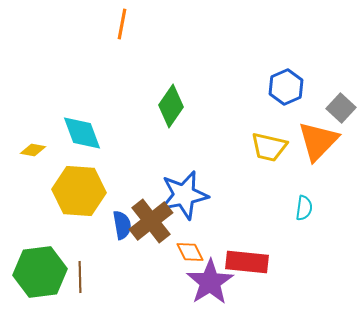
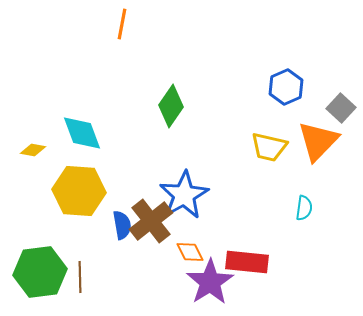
blue star: rotated 18 degrees counterclockwise
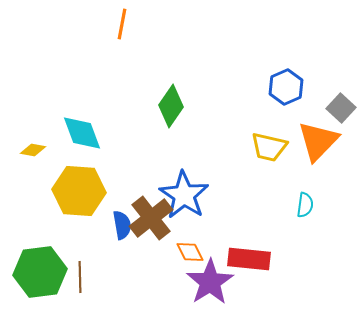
blue star: rotated 9 degrees counterclockwise
cyan semicircle: moved 1 px right, 3 px up
brown cross: moved 3 px up
red rectangle: moved 2 px right, 3 px up
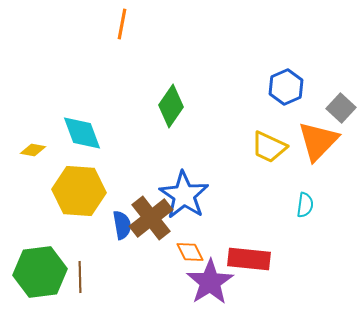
yellow trapezoid: rotated 12 degrees clockwise
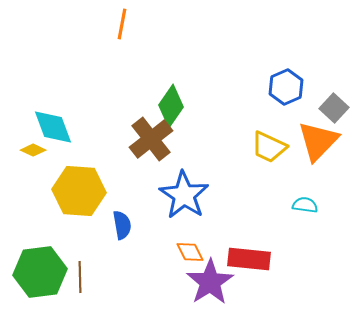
gray square: moved 7 px left
cyan diamond: moved 29 px left, 6 px up
yellow diamond: rotated 15 degrees clockwise
cyan semicircle: rotated 90 degrees counterclockwise
brown cross: moved 79 px up
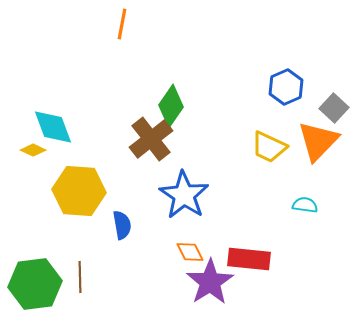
green hexagon: moved 5 px left, 12 px down
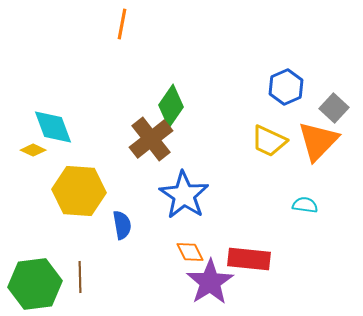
yellow trapezoid: moved 6 px up
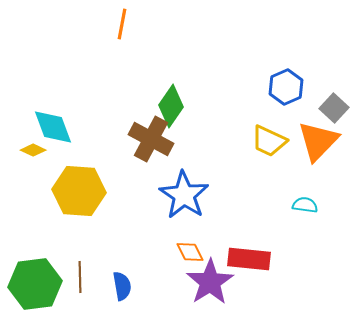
brown cross: rotated 24 degrees counterclockwise
blue semicircle: moved 61 px down
